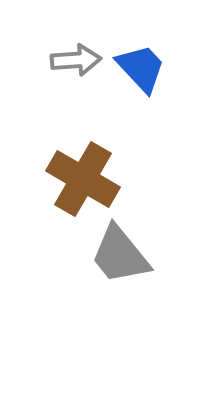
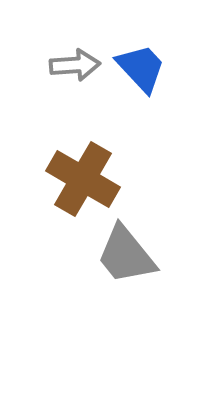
gray arrow: moved 1 px left, 5 px down
gray trapezoid: moved 6 px right
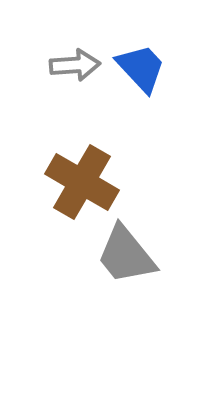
brown cross: moved 1 px left, 3 px down
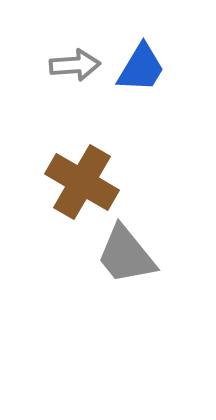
blue trapezoid: rotated 74 degrees clockwise
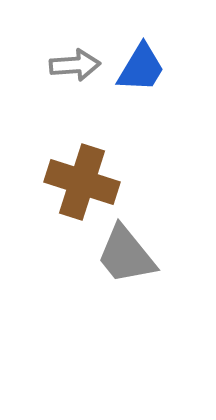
brown cross: rotated 12 degrees counterclockwise
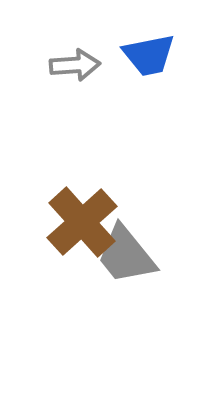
blue trapezoid: moved 8 px right, 13 px up; rotated 48 degrees clockwise
brown cross: moved 40 px down; rotated 30 degrees clockwise
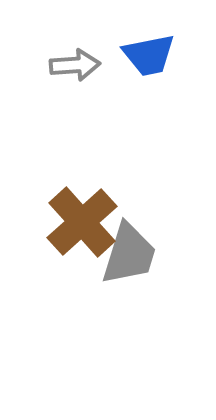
gray trapezoid: moved 3 px right, 1 px up; rotated 124 degrees counterclockwise
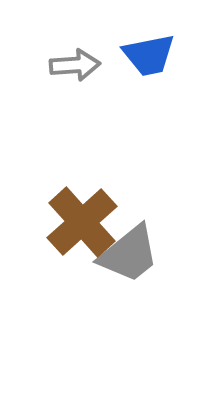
gray trapezoid: rotated 34 degrees clockwise
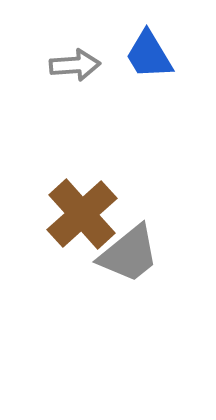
blue trapezoid: rotated 70 degrees clockwise
brown cross: moved 8 px up
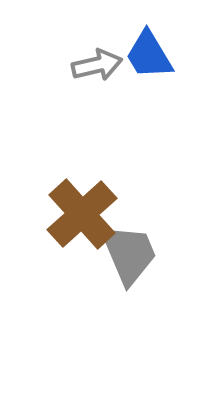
gray arrow: moved 22 px right; rotated 9 degrees counterclockwise
gray trapezoid: rotated 74 degrees counterclockwise
